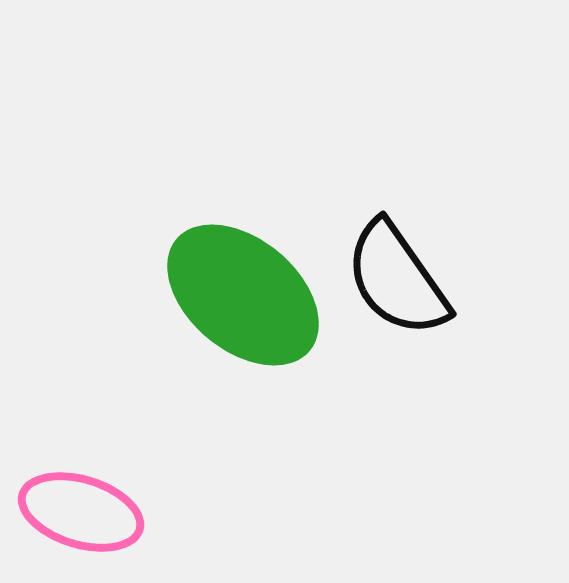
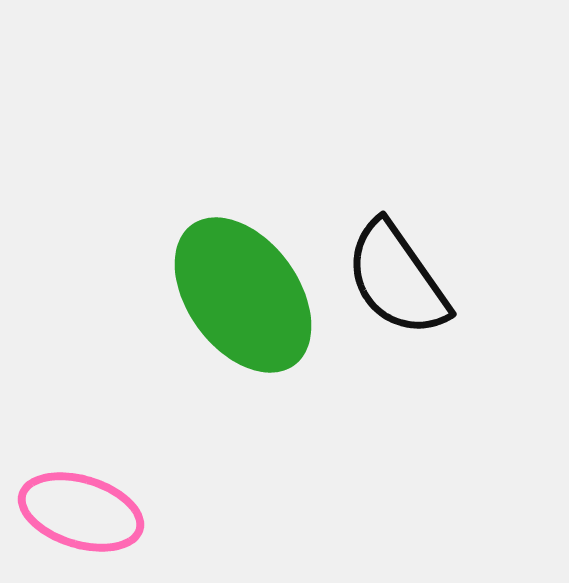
green ellipse: rotated 14 degrees clockwise
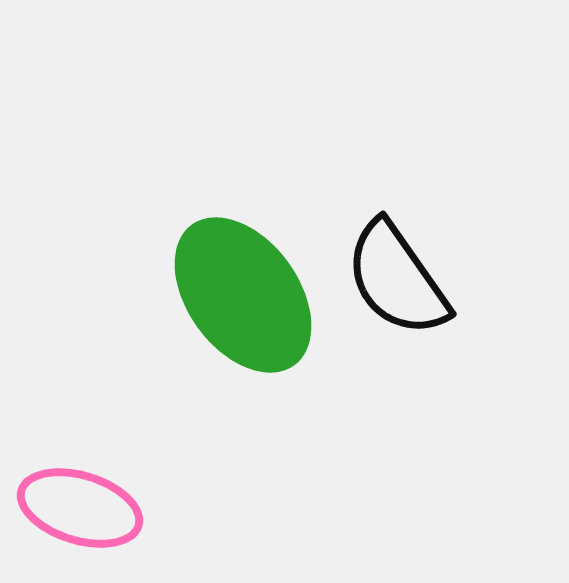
pink ellipse: moved 1 px left, 4 px up
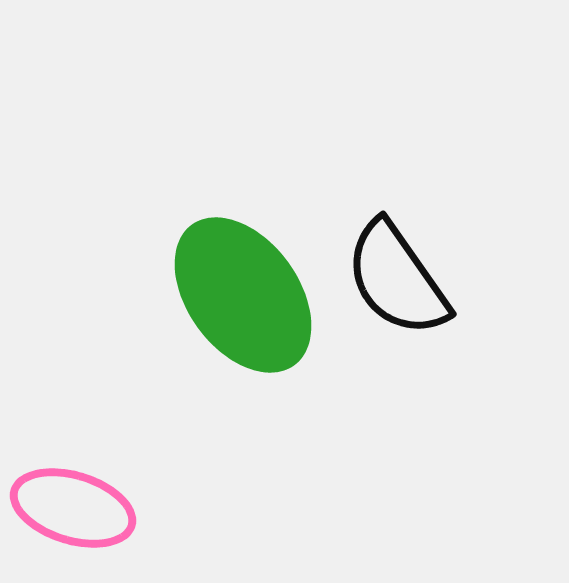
pink ellipse: moved 7 px left
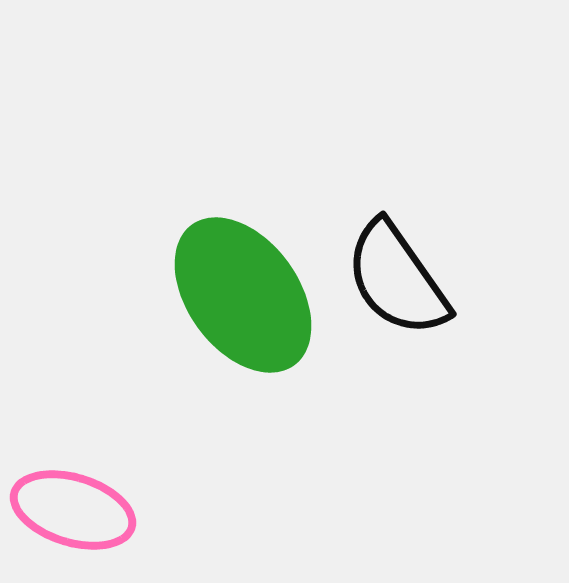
pink ellipse: moved 2 px down
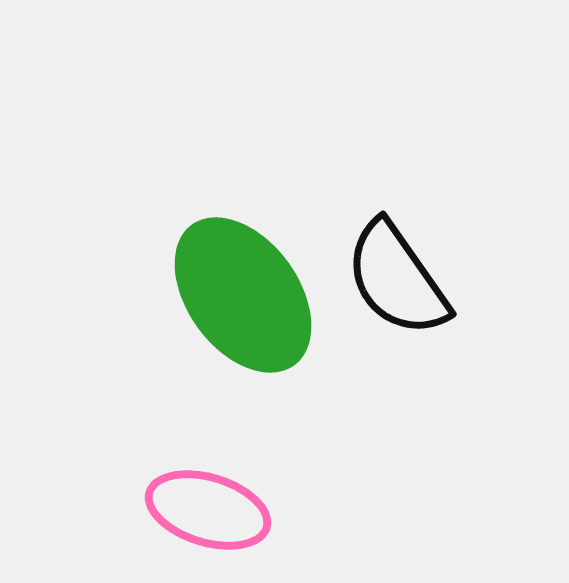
pink ellipse: moved 135 px right
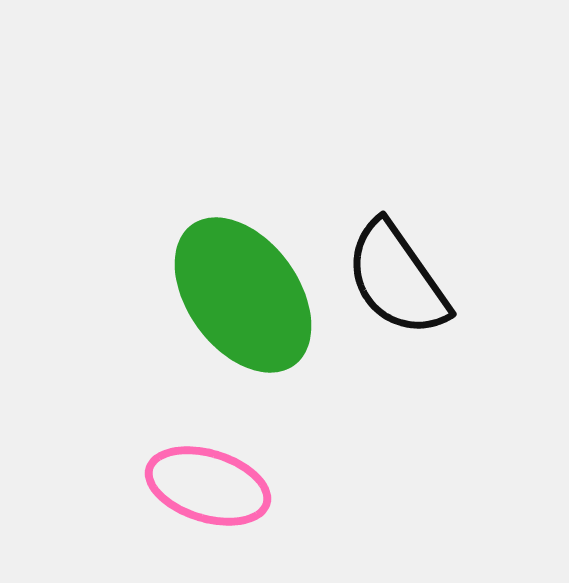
pink ellipse: moved 24 px up
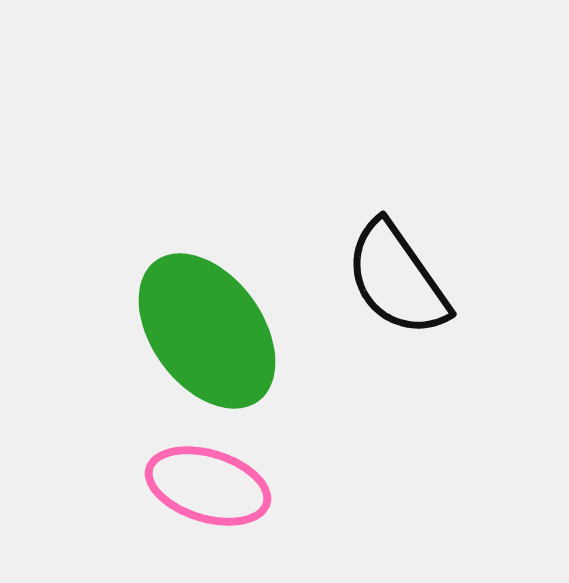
green ellipse: moved 36 px left, 36 px down
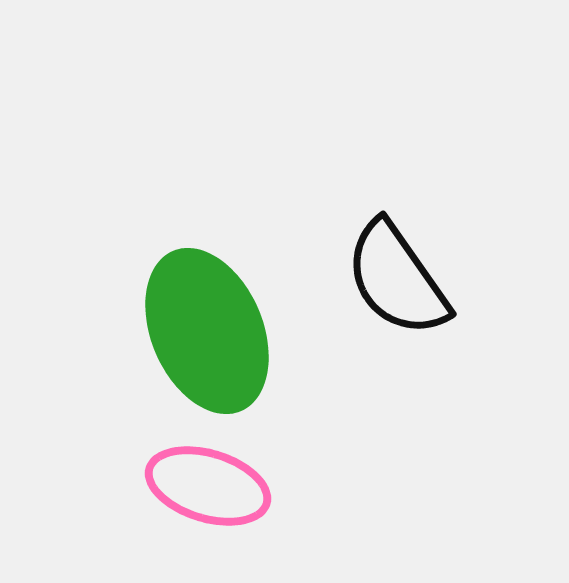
green ellipse: rotated 13 degrees clockwise
